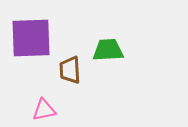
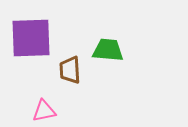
green trapezoid: rotated 8 degrees clockwise
pink triangle: moved 1 px down
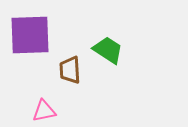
purple square: moved 1 px left, 3 px up
green trapezoid: rotated 28 degrees clockwise
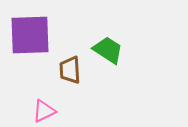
pink triangle: rotated 15 degrees counterclockwise
